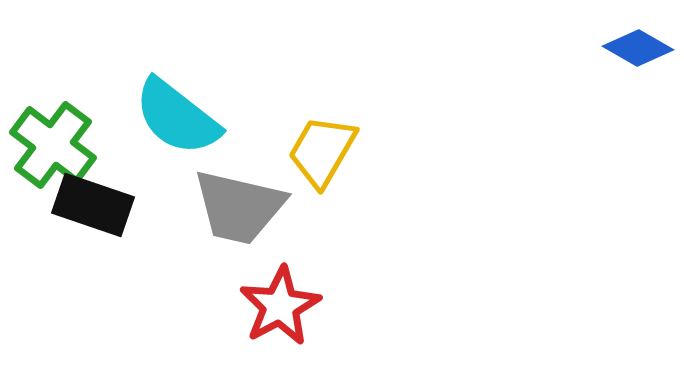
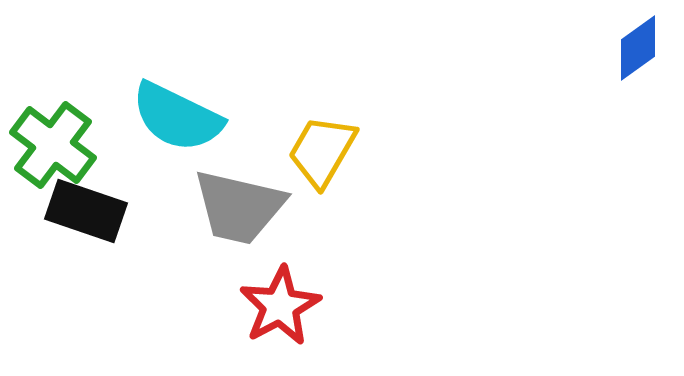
blue diamond: rotated 66 degrees counterclockwise
cyan semicircle: rotated 12 degrees counterclockwise
black rectangle: moved 7 px left, 6 px down
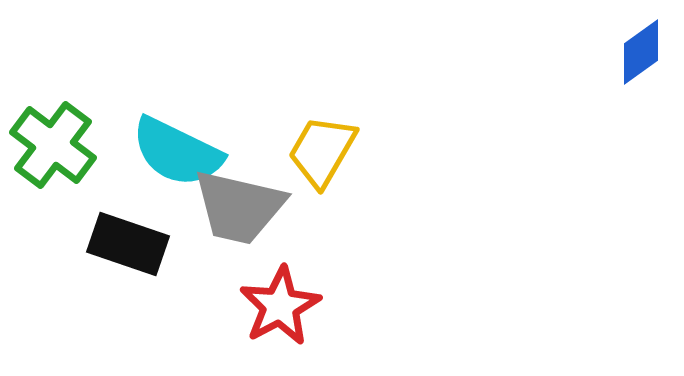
blue diamond: moved 3 px right, 4 px down
cyan semicircle: moved 35 px down
black rectangle: moved 42 px right, 33 px down
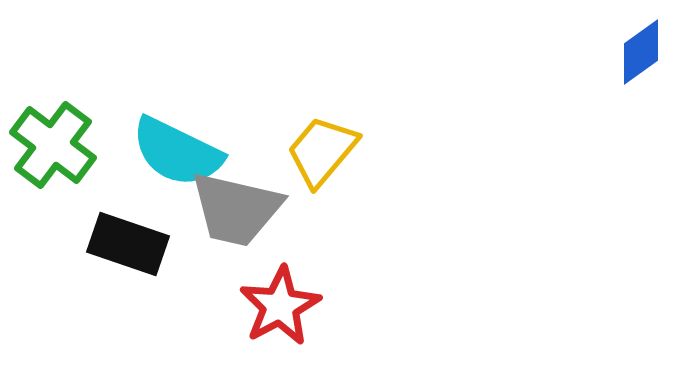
yellow trapezoid: rotated 10 degrees clockwise
gray trapezoid: moved 3 px left, 2 px down
